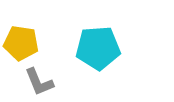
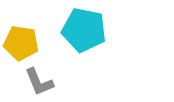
cyan pentagon: moved 14 px left, 18 px up; rotated 15 degrees clockwise
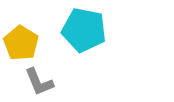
yellow pentagon: rotated 24 degrees clockwise
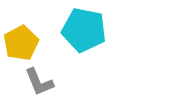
yellow pentagon: rotated 12 degrees clockwise
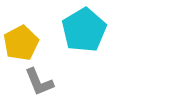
cyan pentagon: rotated 30 degrees clockwise
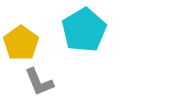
yellow pentagon: rotated 8 degrees counterclockwise
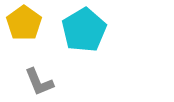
yellow pentagon: moved 3 px right, 20 px up
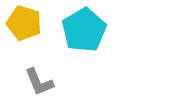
yellow pentagon: rotated 20 degrees counterclockwise
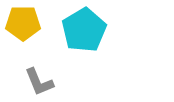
yellow pentagon: moved 1 px left; rotated 16 degrees counterclockwise
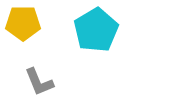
cyan pentagon: moved 12 px right
